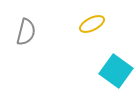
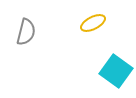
yellow ellipse: moved 1 px right, 1 px up
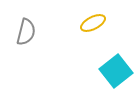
cyan square: rotated 16 degrees clockwise
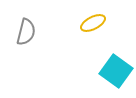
cyan square: rotated 16 degrees counterclockwise
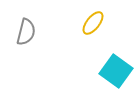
yellow ellipse: rotated 25 degrees counterclockwise
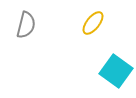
gray semicircle: moved 7 px up
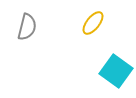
gray semicircle: moved 1 px right, 2 px down
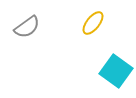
gray semicircle: rotated 40 degrees clockwise
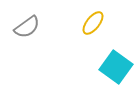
cyan square: moved 4 px up
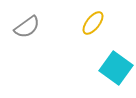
cyan square: moved 1 px down
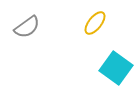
yellow ellipse: moved 2 px right
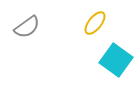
cyan square: moved 8 px up
